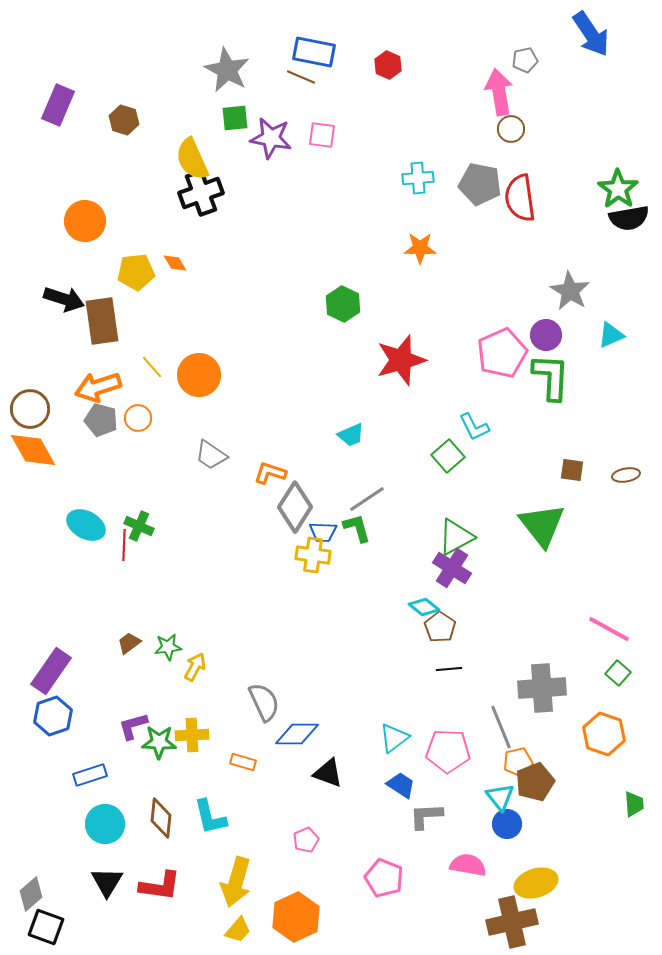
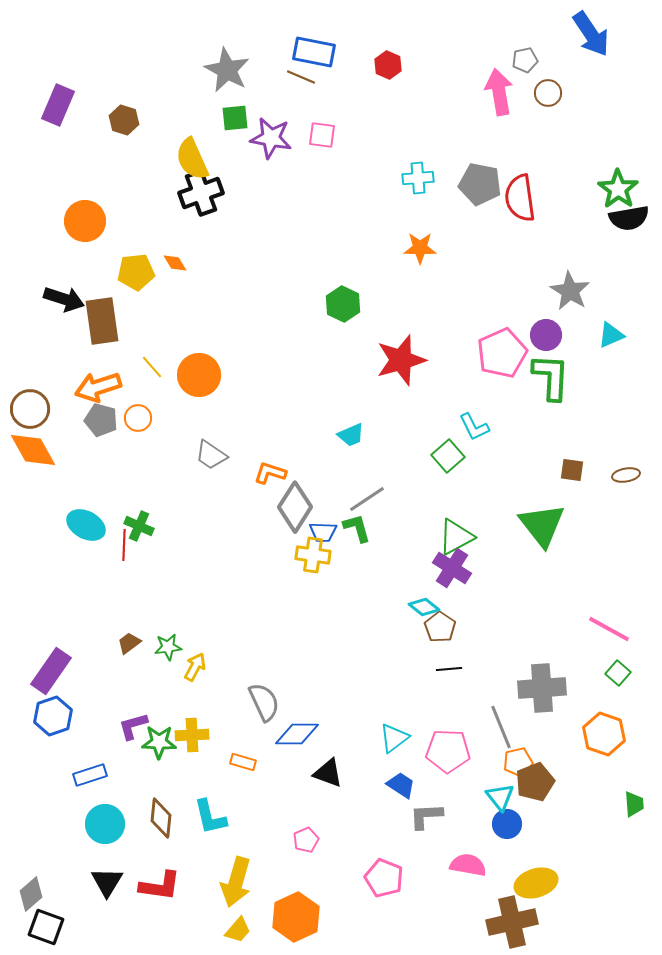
brown circle at (511, 129): moved 37 px right, 36 px up
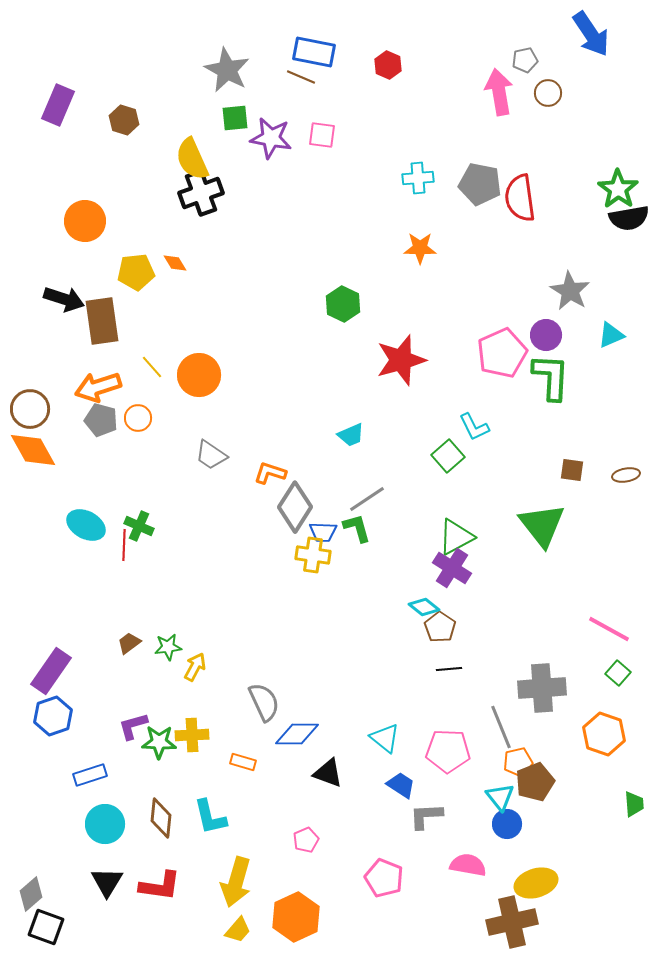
cyan triangle at (394, 738): moved 9 px left; rotated 44 degrees counterclockwise
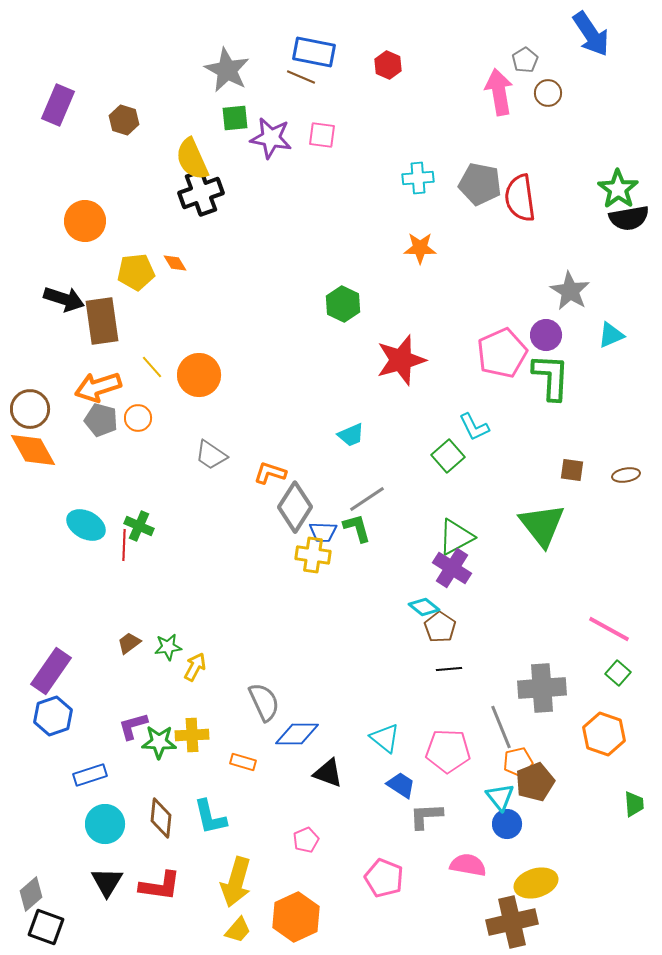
gray pentagon at (525, 60): rotated 20 degrees counterclockwise
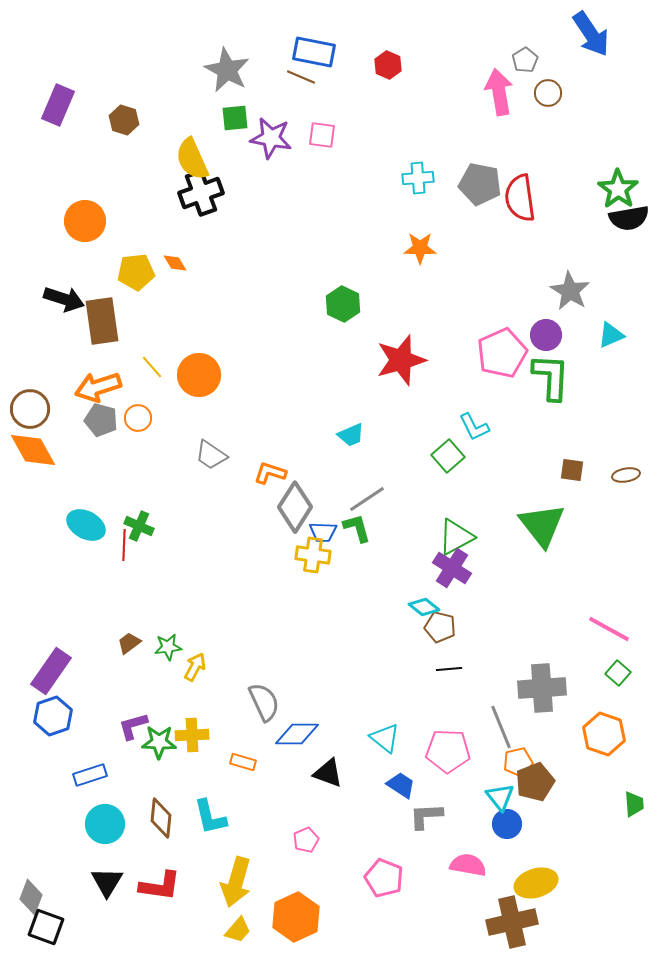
brown pentagon at (440, 627): rotated 20 degrees counterclockwise
gray diamond at (31, 894): moved 3 px down; rotated 28 degrees counterclockwise
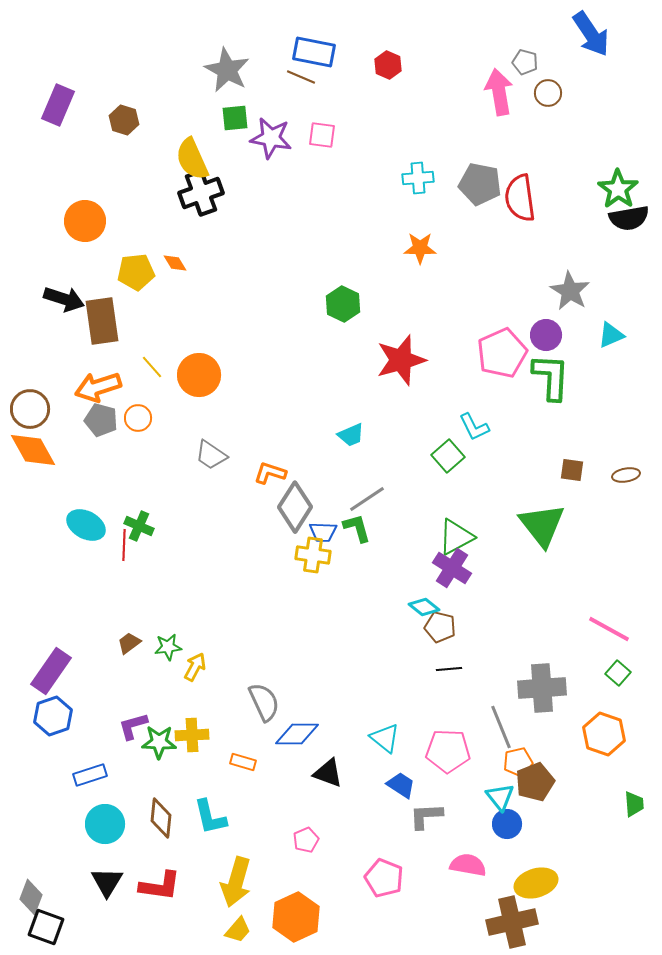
gray pentagon at (525, 60): moved 2 px down; rotated 25 degrees counterclockwise
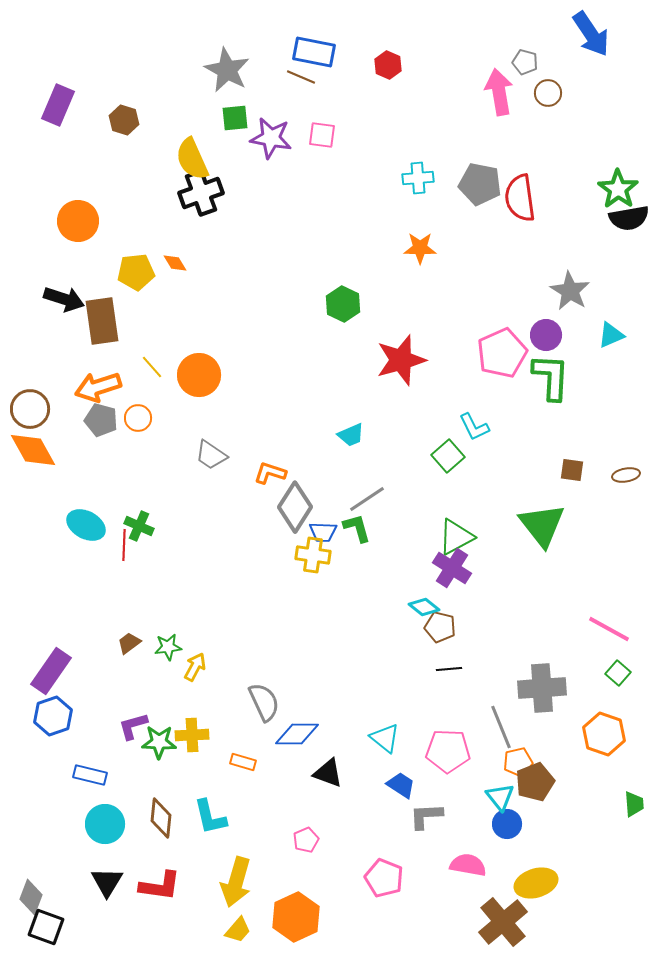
orange circle at (85, 221): moved 7 px left
blue rectangle at (90, 775): rotated 32 degrees clockwise
brown cross at (512, 922): moved 9 px left; rotated 27 degrees counterclockwise
